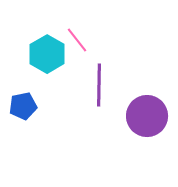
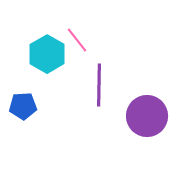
blue pentagon: rotated 8 degrees clockwise
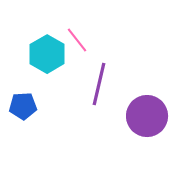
purple line: moved 1 px up; rotated 12 degrees clockwise
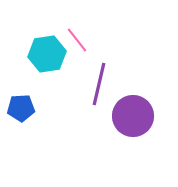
cyan hexagon: rotated 21 degrees clockwise
blue pentagon: moved 2 px left, 2 px down
purple circle: moved 14 px left
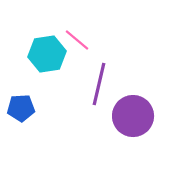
pink line: rotated 12 degrees counterclockwise
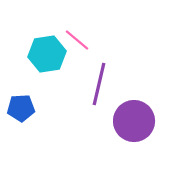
purple circle: moved 1 px right, 5 px down
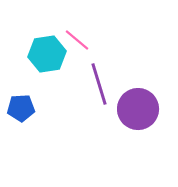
purple line: rotated 30 degrees counterclockwise
purple circle: moved 4 px right, 12 px up
